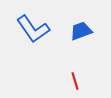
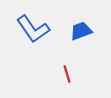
red line: moved 8 px left, 7 px up
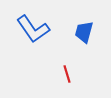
blue trapezoid: moved 3 px right, 1 px down; rotated 55 degrees counterclockwise
